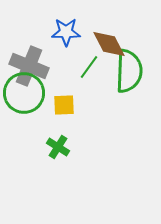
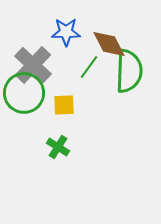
gray cross: moved 4 px right, 1 px up; rotated 21 degrees clockwise
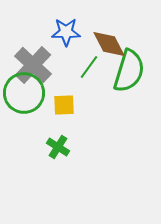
green semicircle: rotated 15 degrees clockwise
